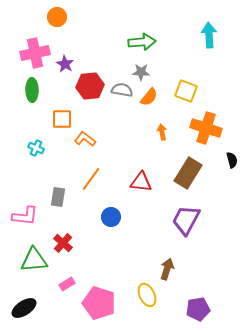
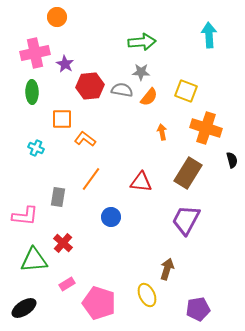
green ellipse: moved 2 px down
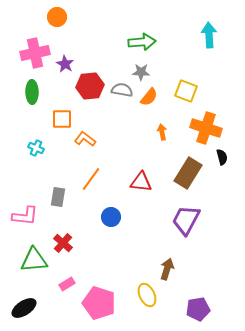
black semicircle: moved 10 px left, 3 px up
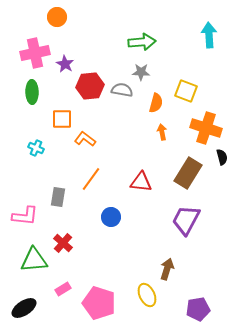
orange semicircle: moved 7 px right, 6 px down; rotated 24 degrees counterclockwise
pink rectangle: moved 4 px left, 5 px down
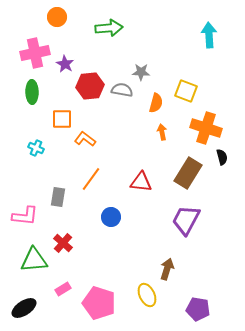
green arrow: moved 33 px left, 14 px up
purple pentagon: rotated 20 degrees clockwise
